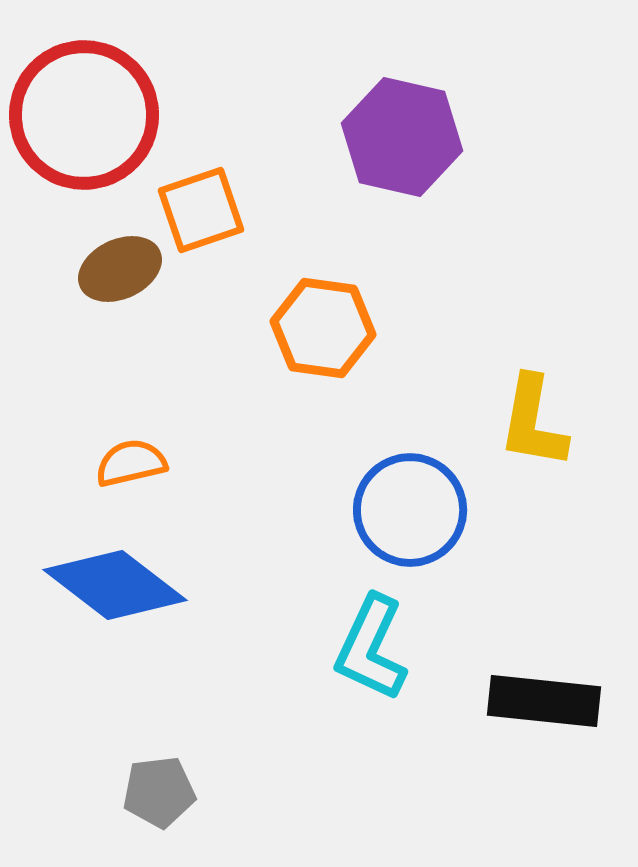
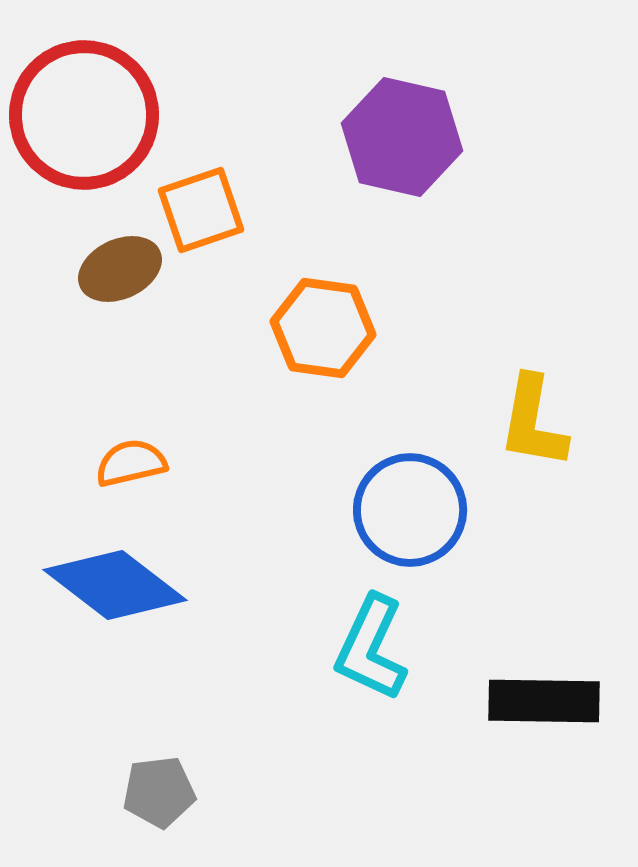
black rectangle: rotated 5 degrees counterclockwise
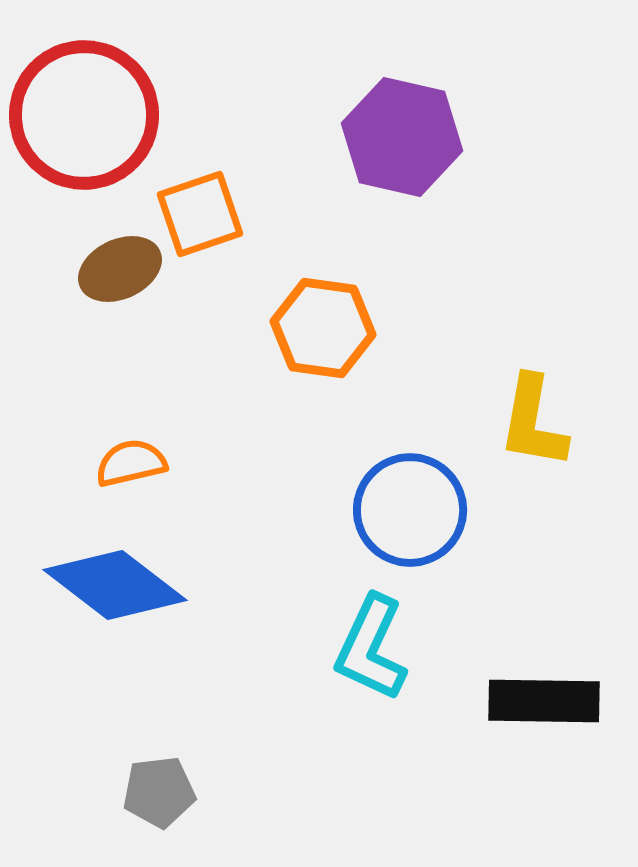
orange square: moved 1 px left, 4 px down
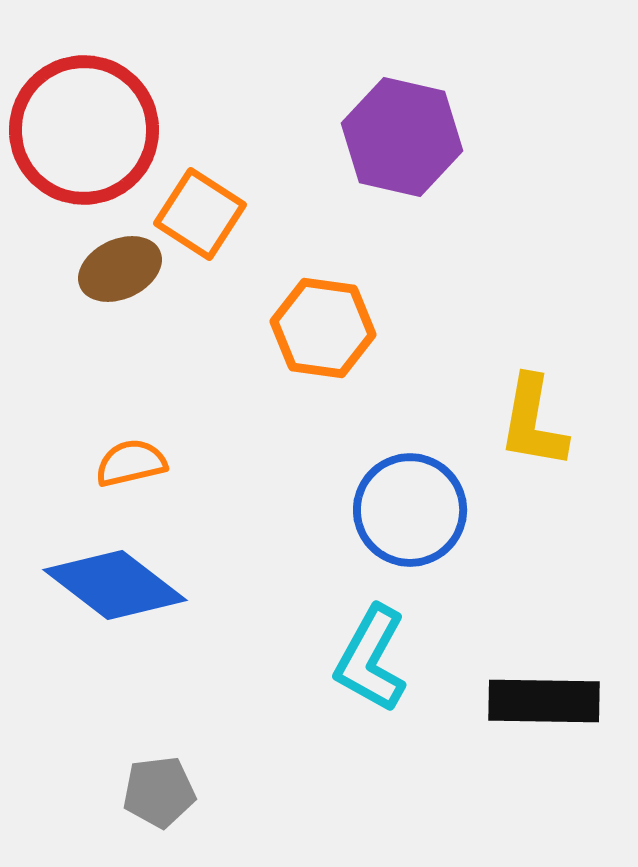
red circle: moved 15 px down
orange square: rotated 38 degrees counterclockwise
cyan L-shape: moved 11 px down; rotated 4 degrees clockwise
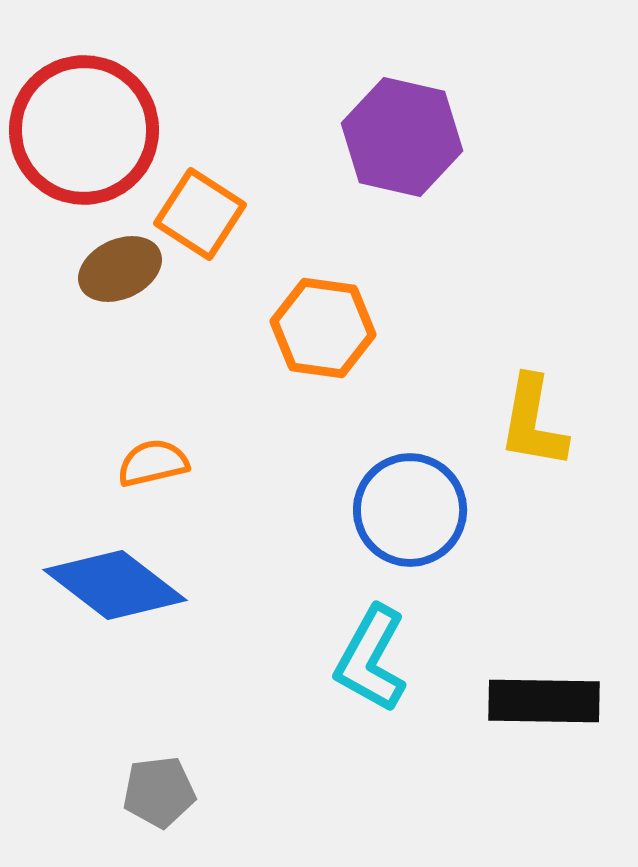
orange semicircle: moved 22 px right
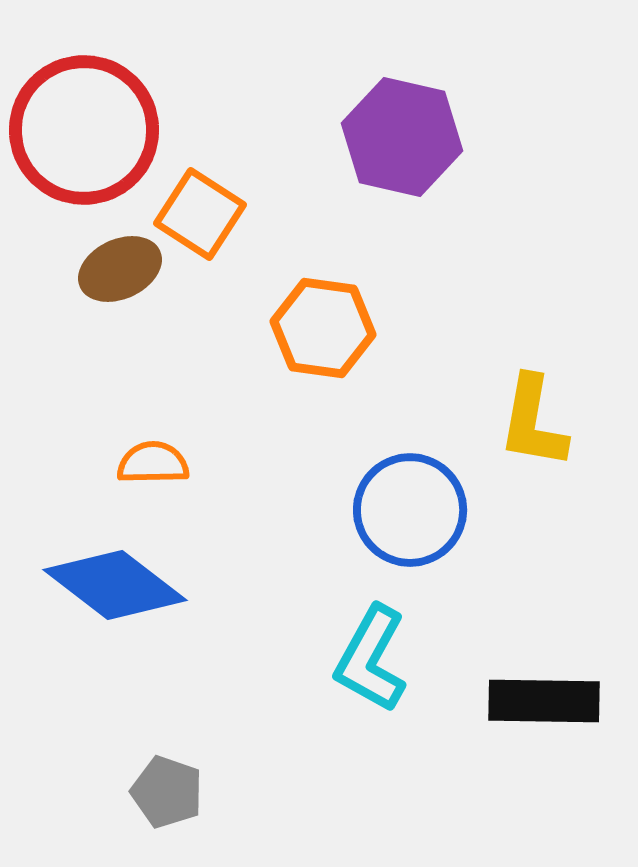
orange semicircle: rotated 12 degrees clockwise
gray pentagon: moved 8 px right; rotated 26 degrees clockwise
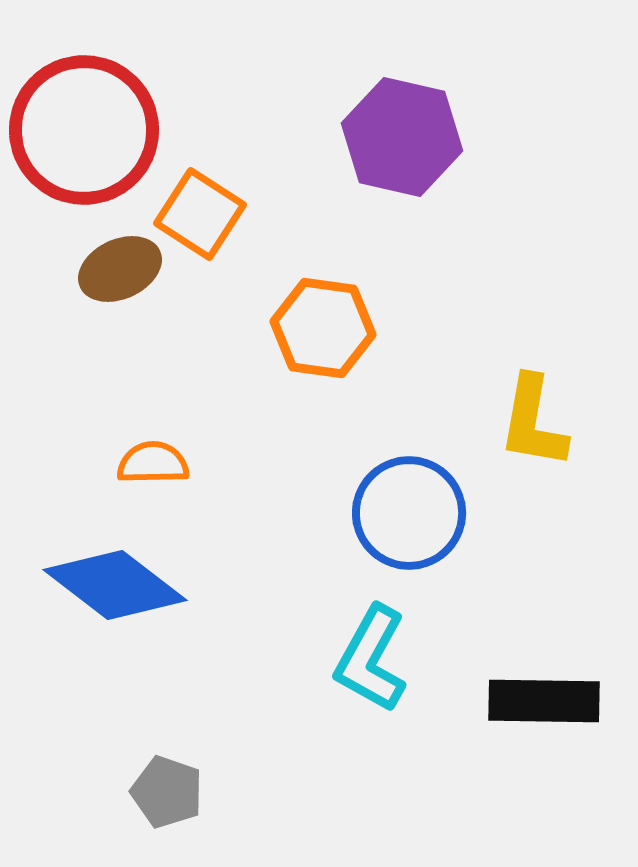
blue circle: moved 1 px left, 3 px down
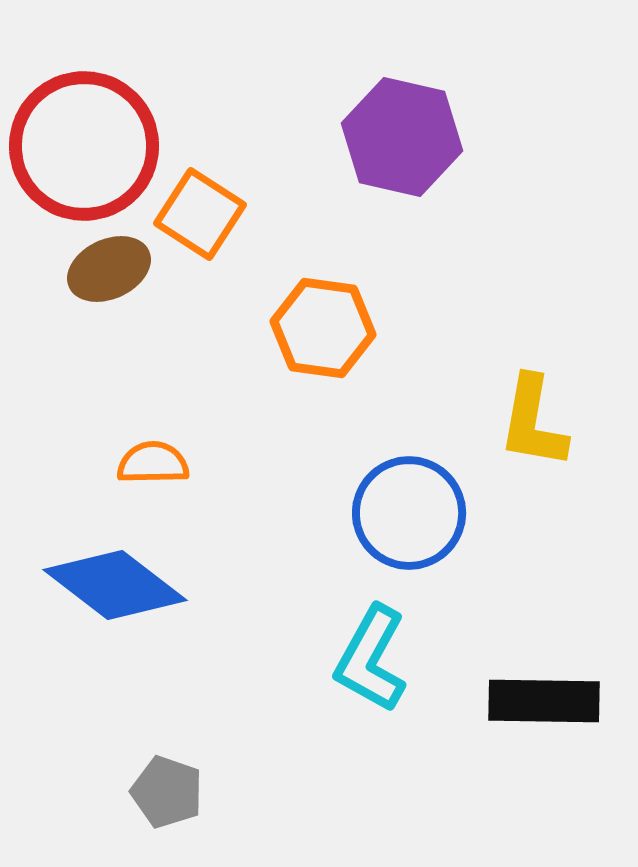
red circle: moved 16 px down
brown ellipse: moved 11 px left
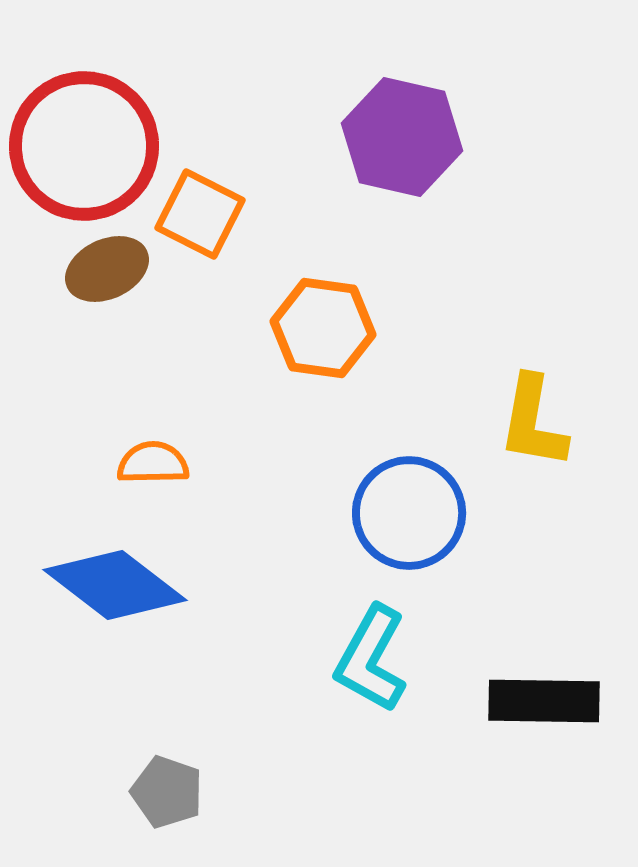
orange square: rotated 6 degrees counterclockwise
brown ellipse: moved 2 px left
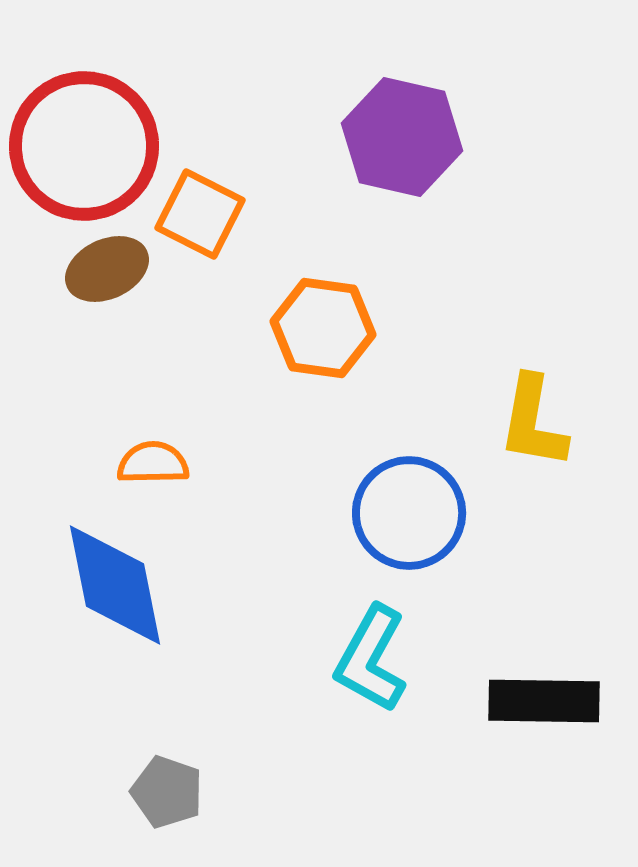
blue diamond: rotated 41 degrees clockwise
